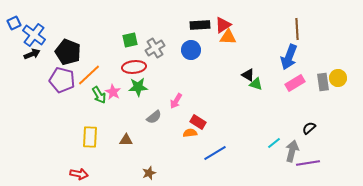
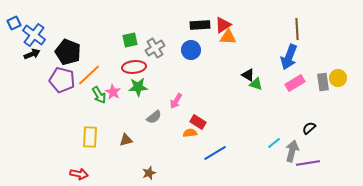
brown triangle: rotated 16 degrees counterclockwise
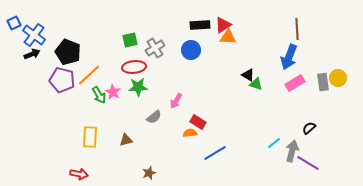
purple line: rotated 40 degrees clockwise
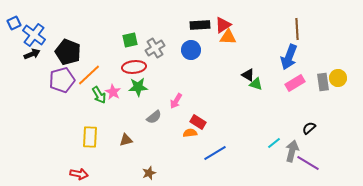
purple pentagon: rotated 30 degrees counterclockwise
